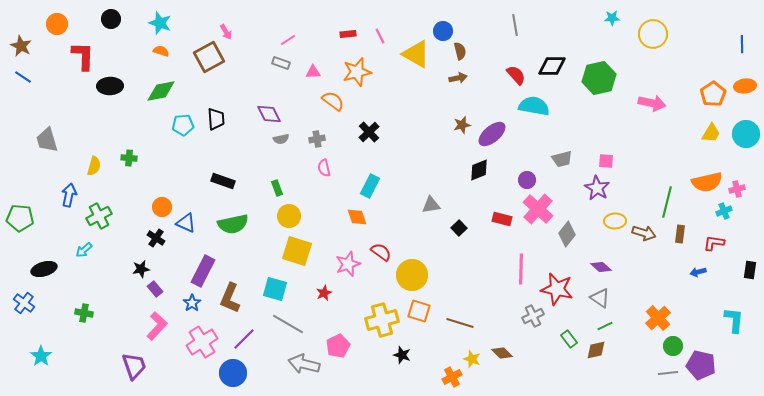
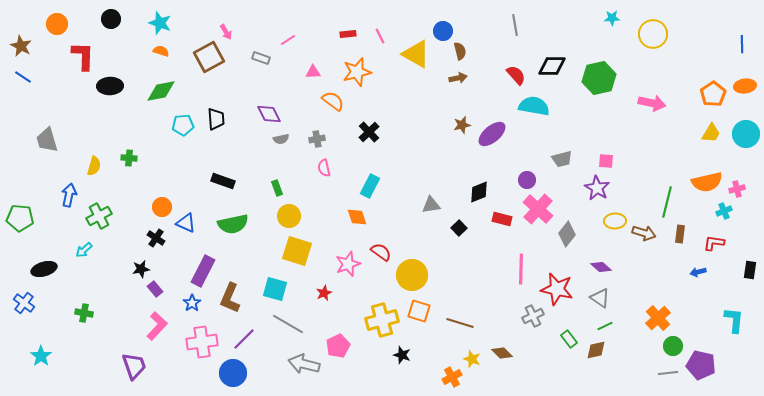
gray rectangle at (281, 63): moved 20 px left, 5 px up
black diamond at (479, 170): moved 22 px down
pink cross at (202, 342): rotated 24 degrees clockwise
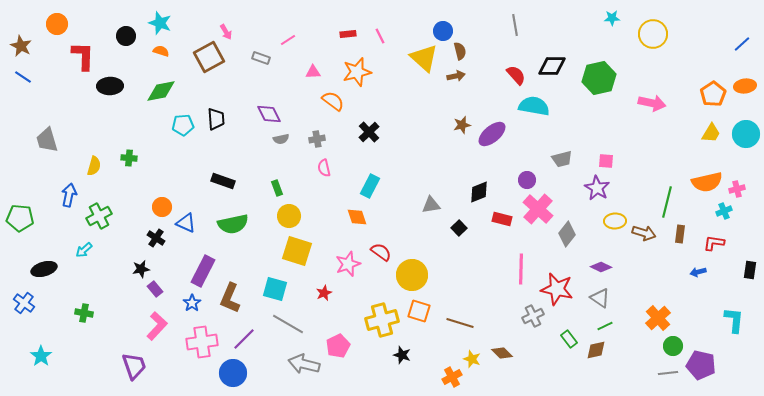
black circle at (111, 19): moved 15 px right, 17 px down
blue line at (742, 44): rotated 48 degrees clockwise
yellow triangle at (416, 54): moved 8 px right, 4 px down; rotated 12 degrees clockwise
brown arrow at (458, 78): moved 2 px left, 2 px up
purple diamond at (601, 267): rotated 15 degrees counterclockwise
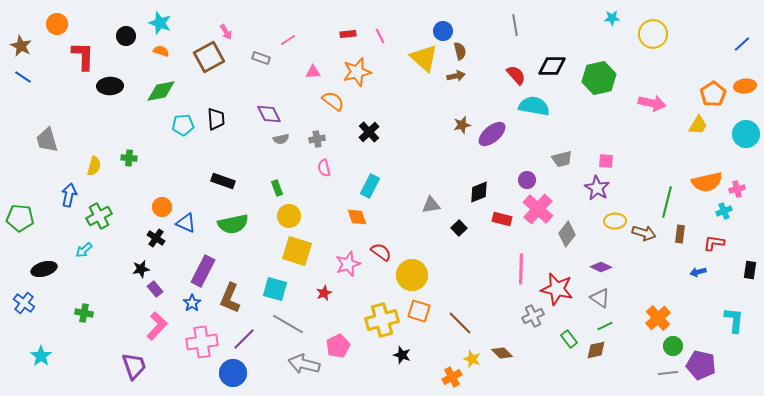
yellow trapezoid at (711, 133): moved 13 px left, 8 px up
brown line at (460, 323): rotated 28 degrees clockwise
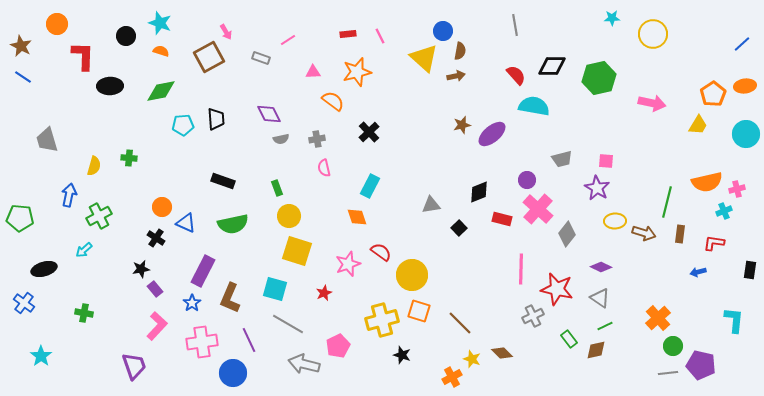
brown semicircle at (460, 51): rotated 24 degrees clockwise
purple line at (244, 339): moved 5 px right, 1 px down; rotated 70 degrees counterclockwise
